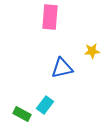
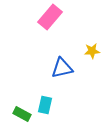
pink rectangle: rotated 35 degrees clockwise
cyan rectangle: rotated 24 degrees counterclockwise
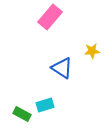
blue triangle: rotated 45 degrees clockwise
cyan rectangle: rotated 60 degrees clockwise
